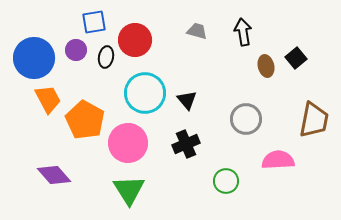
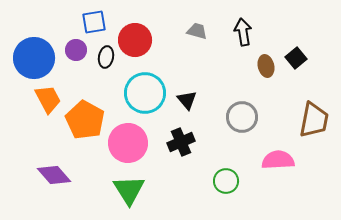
gray circle: moved 4 px left, 2 px up
black cross: moved 5 px left, 2 px up
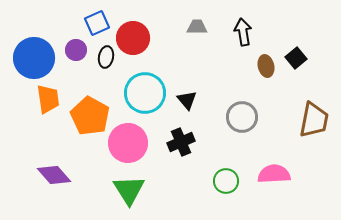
blue square: moved 3 px right, 1 px down; rotated 15 degrees counterclockwise
gray trapezoid: moved 4 px up; rotated 15 degrees counterclockwise
red circle: moved 2 px left, 2 px up
orange trapezoid: rotated 20 degrees clockwise
orange pentagon: moved 5 px right, 4 px up
pink semicircle: moved 4 px left, 14 px down
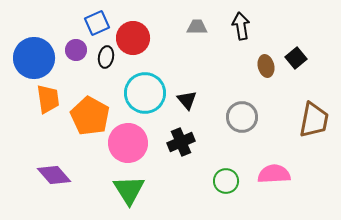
black arrow: moved 2 px left, 6 px up
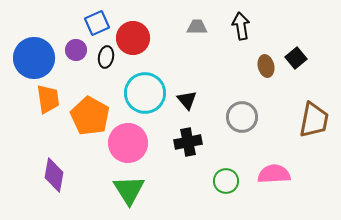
black cross: moved 7 px right; rotated 12 degrees clockwise
purple diamond: rotated 52 degrees clockwise
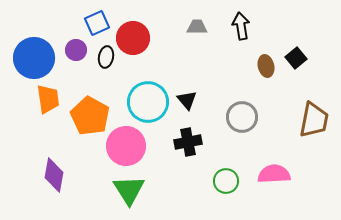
cyan circle: moved 3 px right, 9 px down
pink circle: moved 2 px left, 3 px down
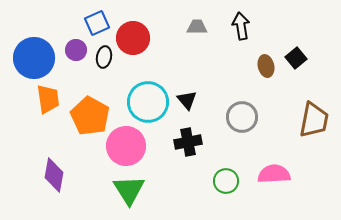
black ellipse: moved 2 px left
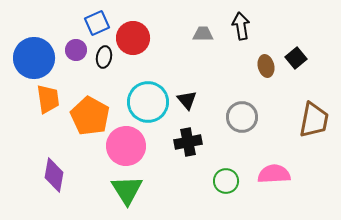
gray trapezoid: moved 6 px right, 7 px down
green triangle: moved 2 px left
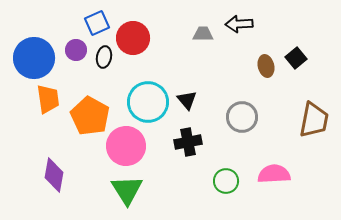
black arrow: moved 2 px left, 2 px up; rotated 84 degrees counterclockwise
